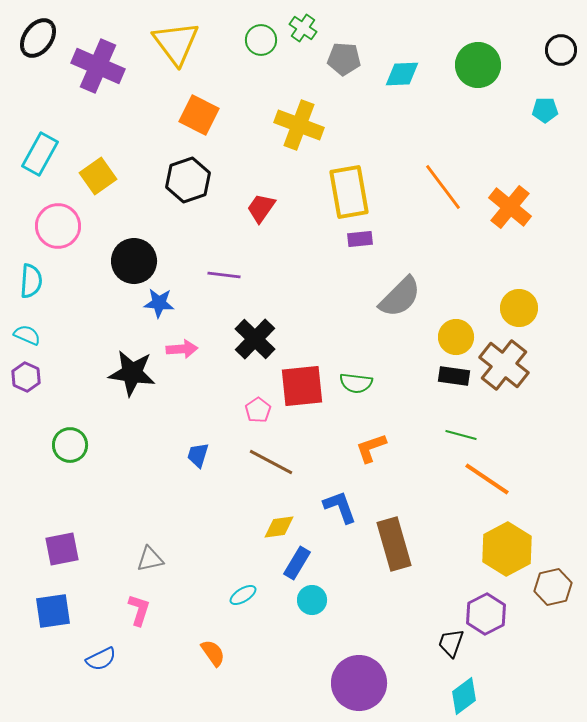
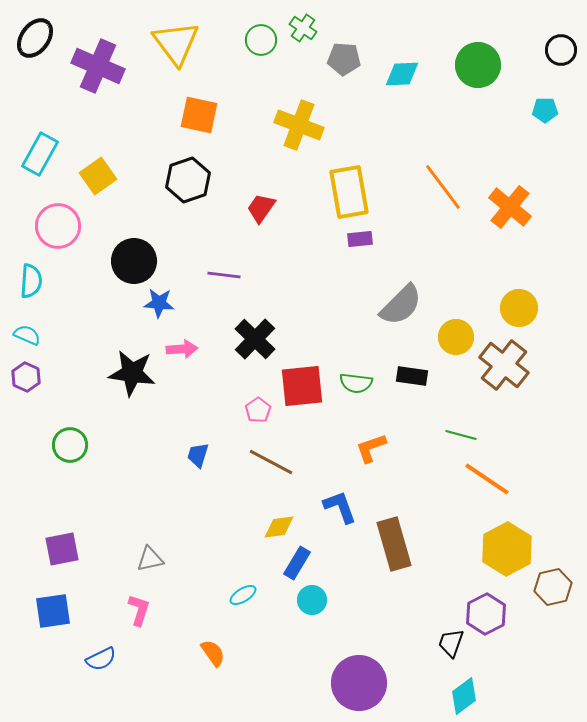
black ellipse at (38, 38): moved 3 px left
orange square at (199, 115): rotated 15 degrees counterclockwise
gray semicircle at (400, 297): moved 1 px right, 8 px down
black rectangle at (454, 376): moved 42 px left
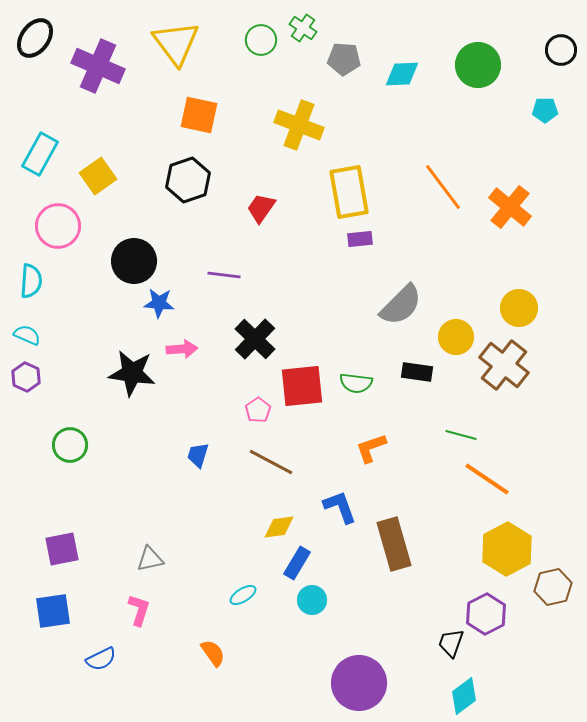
black rectangle at (412, 376): moved 5 px right, 4 px up
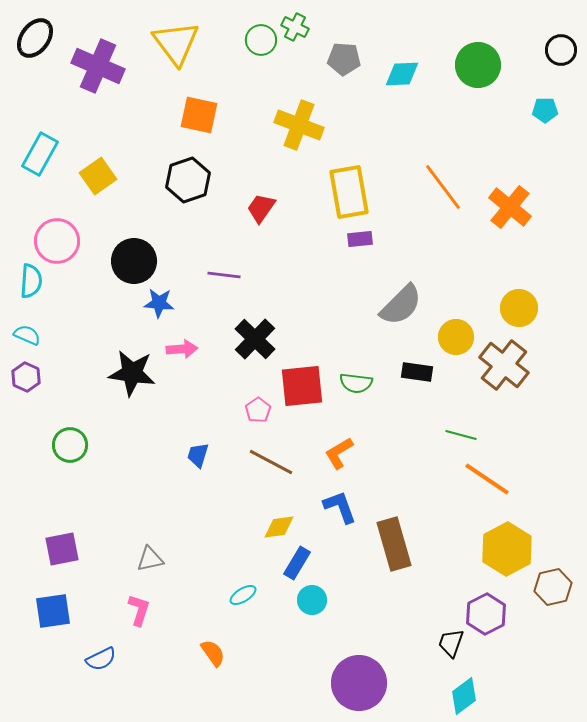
green cross at (303, 28): moved 8 px left, 1 px up; rotated 8 degrees counterclockwise
pink circle at (58, 226): moved 1 px left, 15 px down
orange L-shape at (371, 448): moved 32 px left, 5 px down; rotated 12 degrees counterclockwise
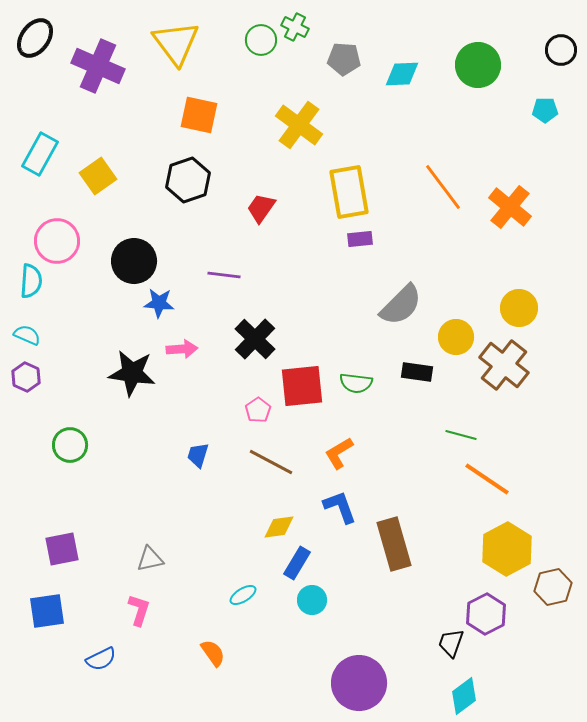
yellow cross at (299, 125): rotated 15 degrees clockwise
blue square at (53, 611): moved 6 px left
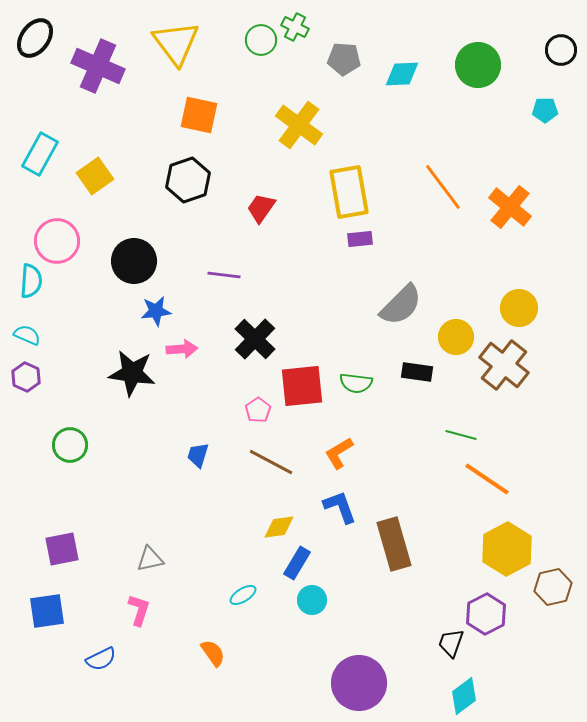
yellow square at (98, 176): moved 3 px left
blue star at (159, 303): moved 3 px left, 8 px down; rotated 12 degrees counterclockwise
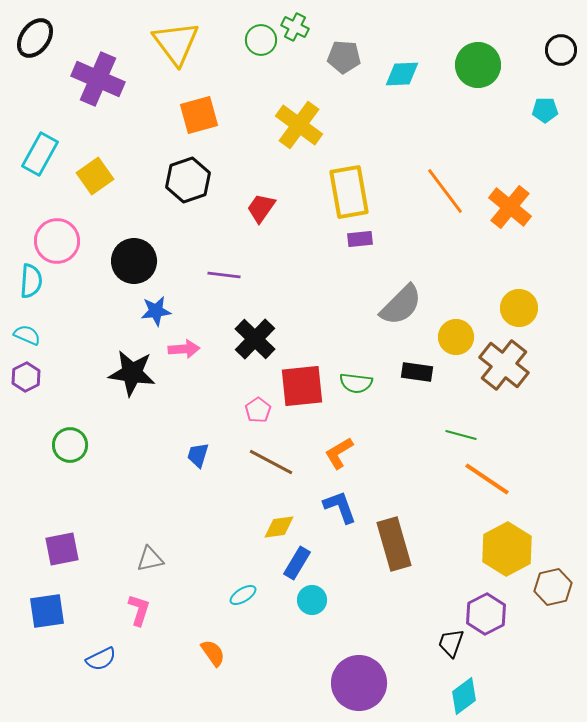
gray pentagon at (344, 59): moved 2 px up
purple cross at (98, 66): moved 13 px down
orange square at (199, 115): rotated 27 degrees counterclockwise
orange line at (443, 187): moved 2 px right, 4 px down
pink arrow at (182, 349): moved 2 px right
purple hexagon at (26, 377): rotated 8 degrees clockwise
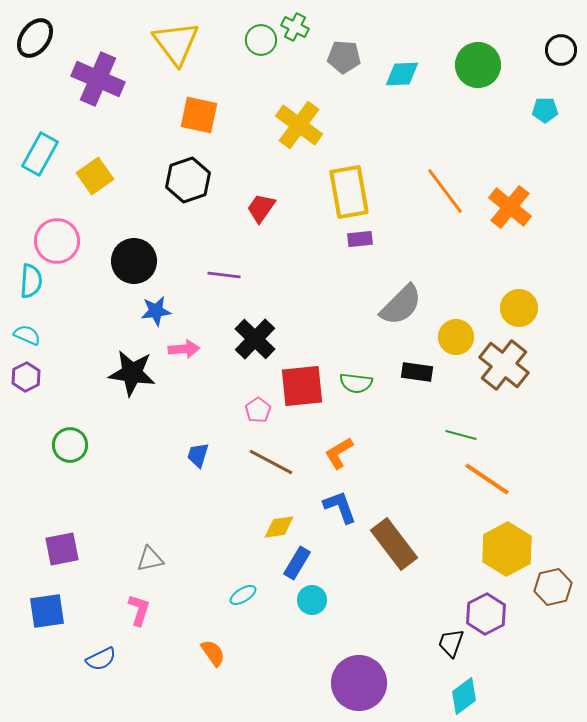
orange square at (199, 115): rotated 27 degrees clockwise
brown rectangle at (394, 544): rotated 21 degrees counterclockwise
